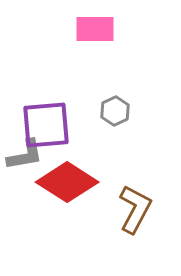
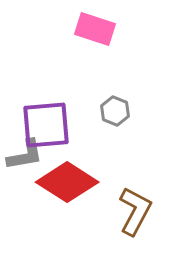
pink rectangle: rotated 18 degrees clockwise
gray hexagon: rotated 12 degrees counterclockwise
brown L-shape: moved 2 px down
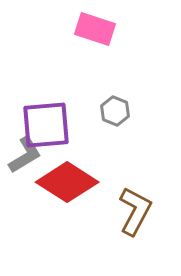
gray L-shape: rotated 21 degrees counterclockwise
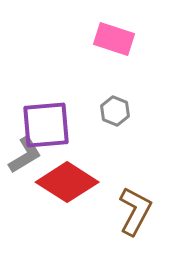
pink rectangle: moved 19 px right, 10 px down
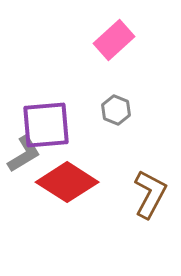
pink rectangle: moved 1 px down; rotated 60 degrees counterclockwise
gray hexagon: moved 1 px right, 1 px up
gray L-shape: moved 1 px left, 1 px up
brown L-shape: moved 15 px right, 17 px up
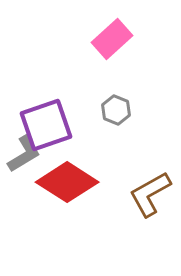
pink rectangle: moved 2 px left, 1 px up
purple square: rotated 14 degrees counterclockwise
brown L-shape: rotated 147 degrees counterclockwise
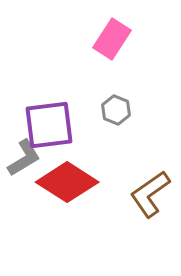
pink rectangle: rotated 15 degrees counterclockwise
purple square: moved 3 px right; rotated 12 degrees clockwise
gray L-shape: moved 4 px down
brown L-shape: rotated 6 degrees counterclockwise
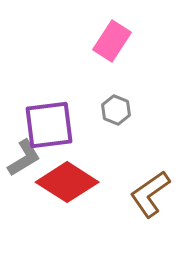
pink rectangle: moved 2 px down
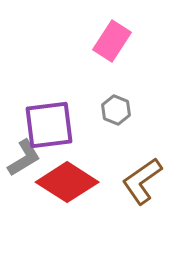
brown L-shape: moved 8 px left, 13 px up
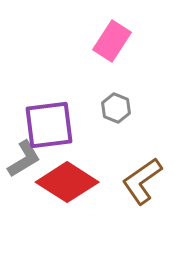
gray hexagon: moved 2 px up
gray L-shape: moved 1 px down
